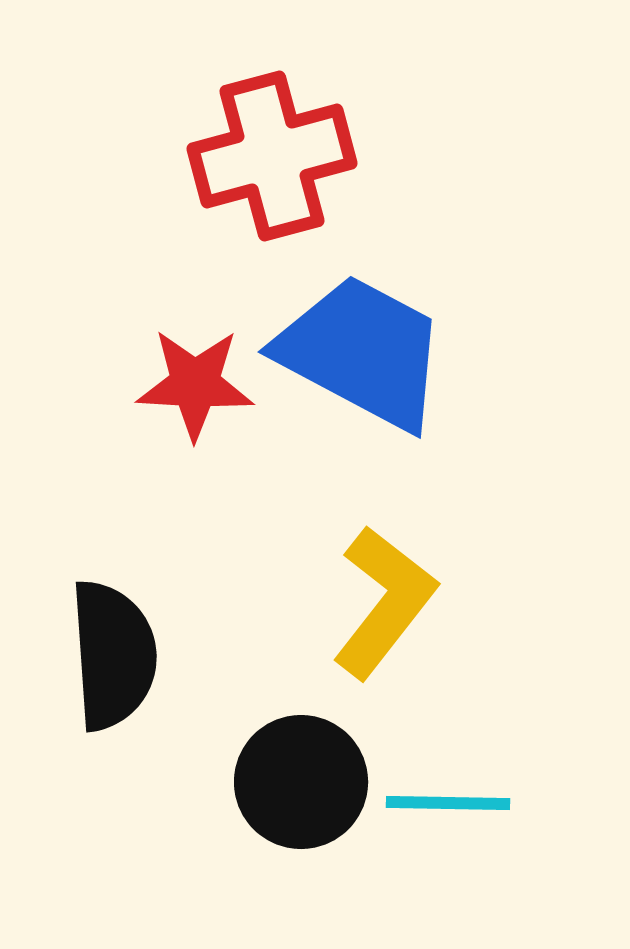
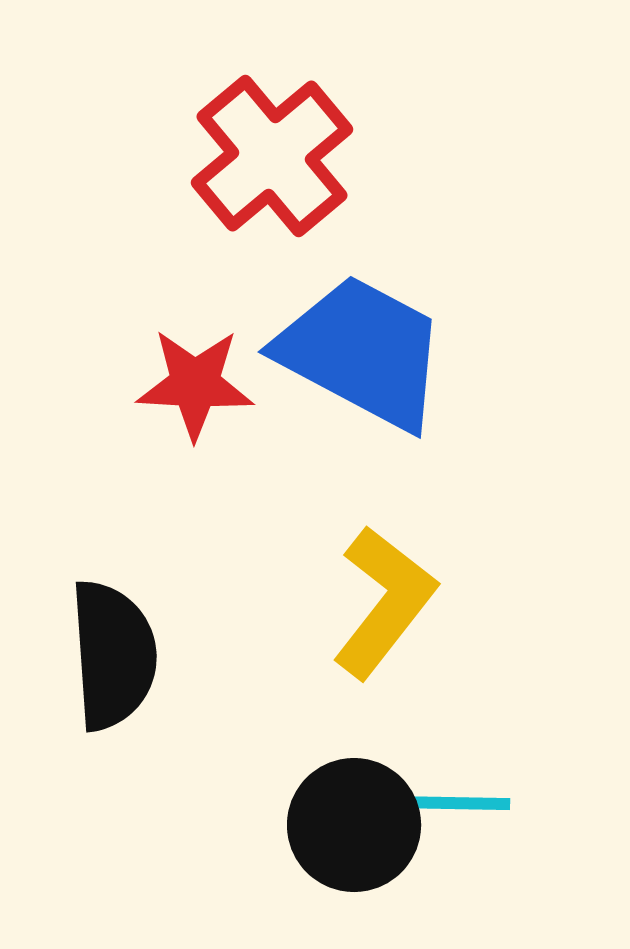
red cross: rotated 25 degrees counterclockwise
black circle: moved 53 px right, 43 px down
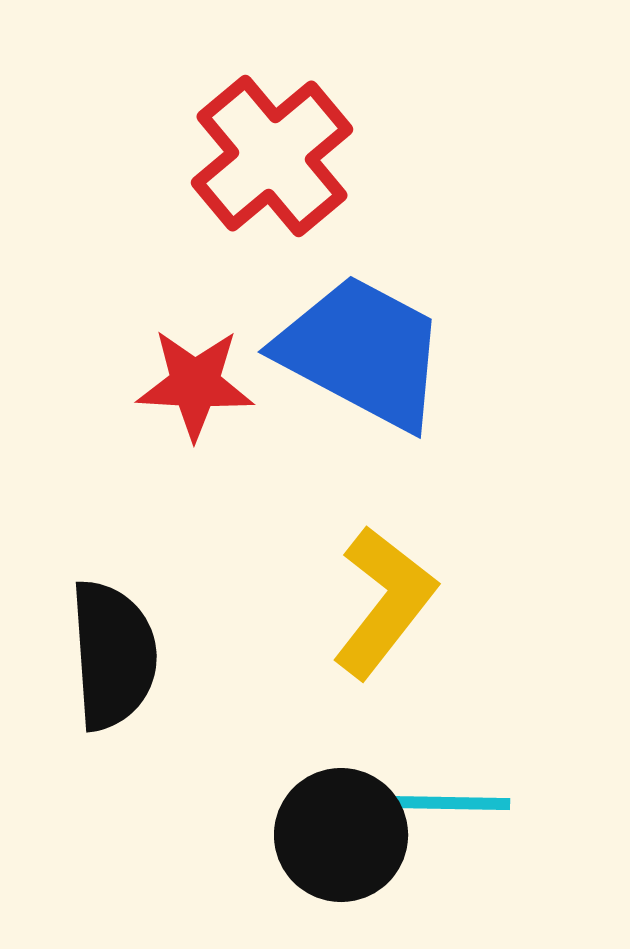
black circle: moved 13 px left, 10 px down
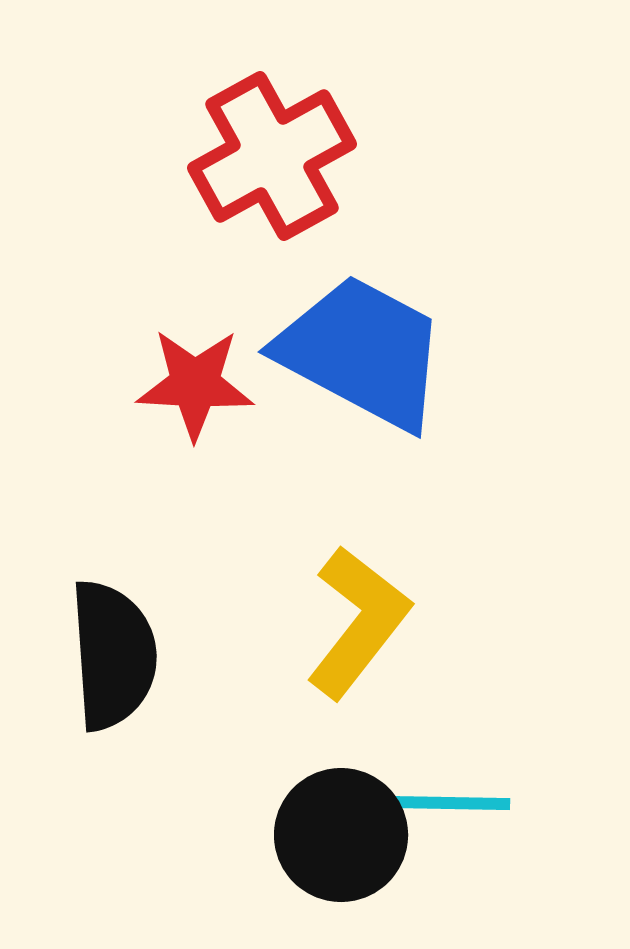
red cross: rotated 11 degrees clockwise
yellow L-shape: moved 26 px left, 20 px down
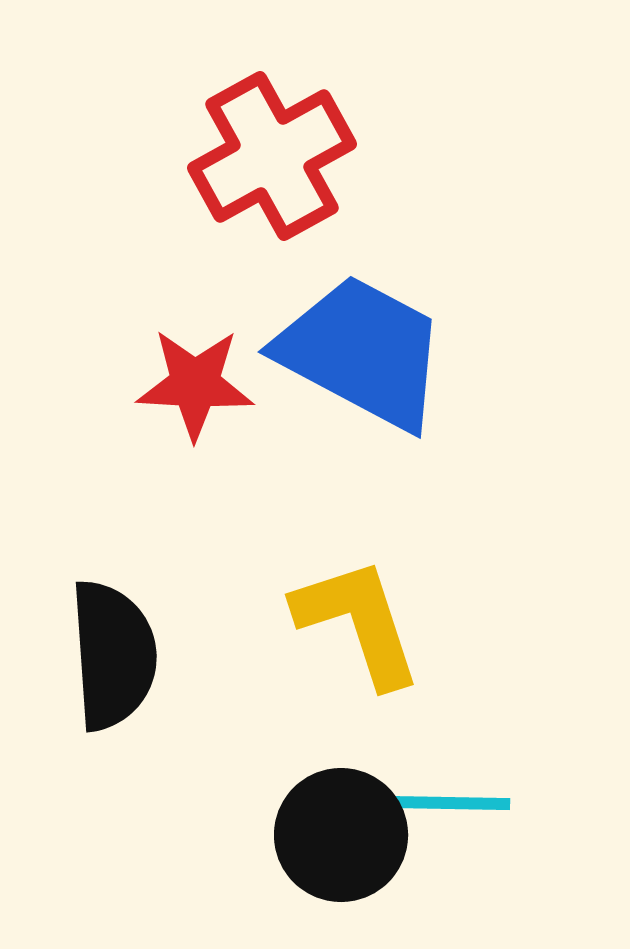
yellow L-shape: rotated 56 degrees counterclockwise
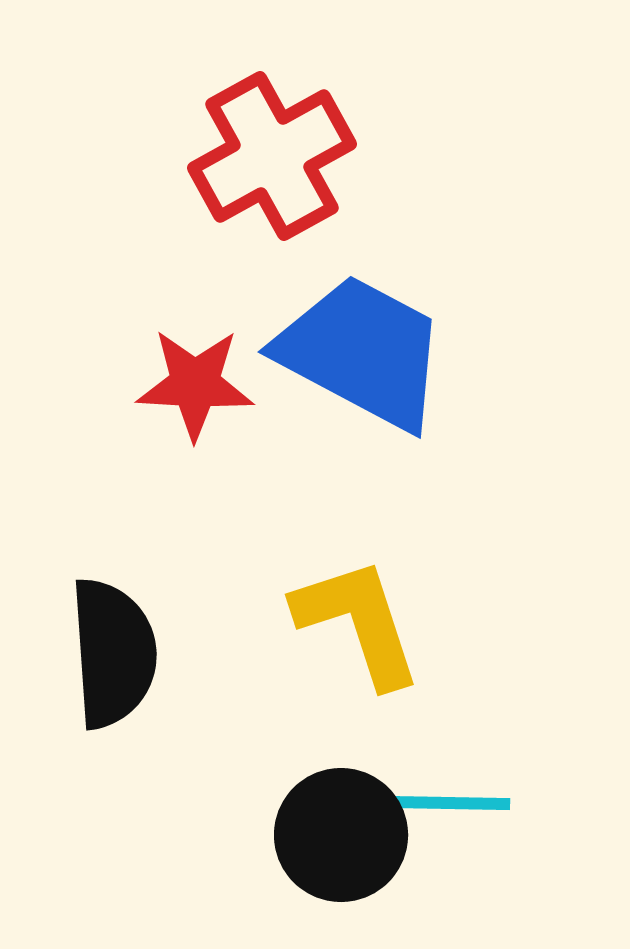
black semicircle: moved 2 px up
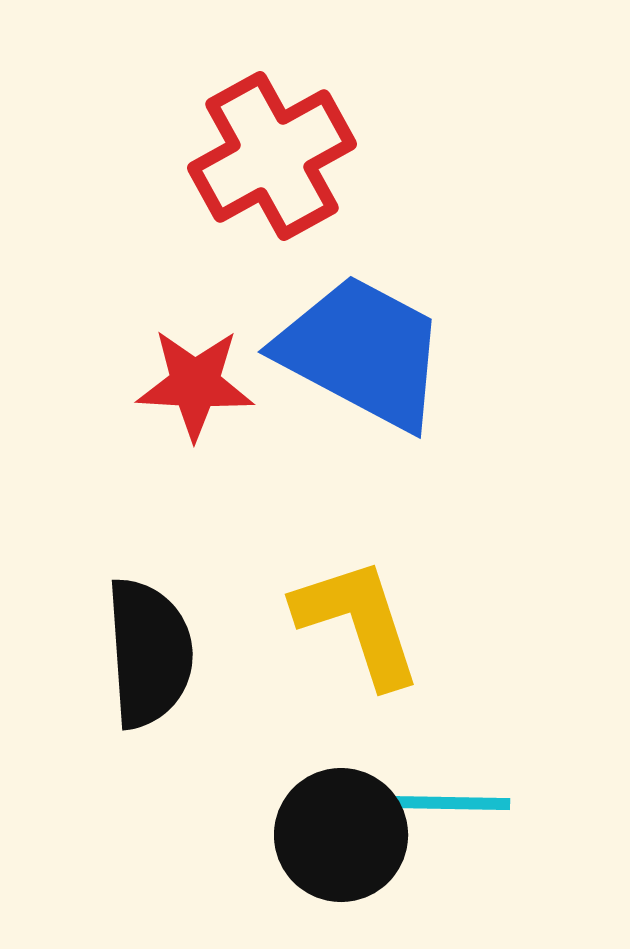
black semicircle: moved 36 px right
